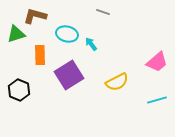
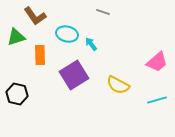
brown L-shape: rotated 140 degrees counterclockwise
green triangle: moved 3 px down
purple square: moved 5 px right
yellow semicircle: moved 1 px right, 3 px down; rotated 55 degrees clockwise
black hexagon: moved 2 px left, 4 px down; rotated 10 degrees counterclockwise
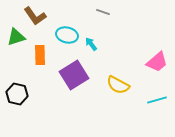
cyan ellipse: moved 1 px down
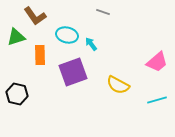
purple square: moved 1 px left, 3 px up; rotated 12 degrees clockwise
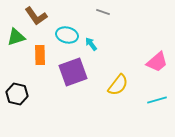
brown L-shape: moved 1 px right
yellow semicircle: rotated 80 degrees counterclockwise
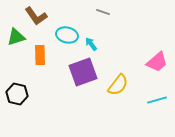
purple square: moved 10 px right
